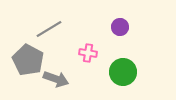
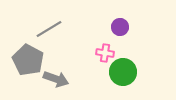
pink cross: moved 17 px right
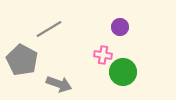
pink cross: moved 2 px left, 2 px down
gray pentagon: moved 6 px left
gray arrow: moved 3 px right, 5 px down
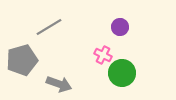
gray line: moved 2 px up
pink cross: rotated 18 degrees clockwise
gray pentagon: rotated 28 degrees clockwise
green circle: moved 1 px left, 1 px down
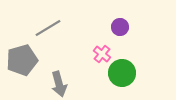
gray line: moved 1 px left, 1 px down
pink cross: moved 1 px left, 1 px up; rotated 12 degrees clockwise
gray arrow: rotated 55 degrees clockwise
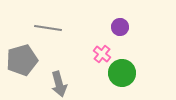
gray line: rotated 40 degrees clockwise
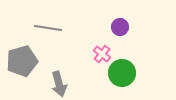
gray pentagon: moved 1 px down
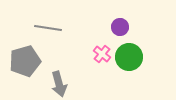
gray pentagon: moved 3 px right
green circle: moved 7 px right, 16 px up
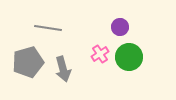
pink cross: moved 2 px left; rotated 18 degrees clockwise
gray pentagon: moved 3 px right, 1 px down
gray arrow: moved 4 px right, 15 px up
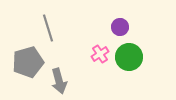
gray line: rotated 64 degrees clockwise
gray arrow: moved 4 px left, 12 px down
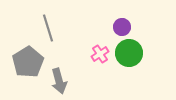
purple circle: moved 2 px right
green circle: moved 4 px up
gray pentagon: rotated 16 degrees counterclockwise
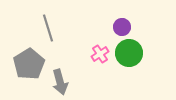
gray pentagon: moved 1 px right, 2 px down
gray arrow: moved 1 px right, 1 px down
